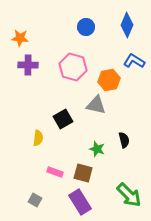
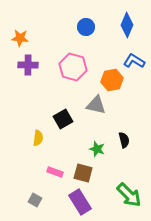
orange hexagon: moved 3 px right
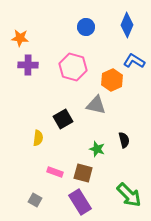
orange hexagon: rotated 15 degrees counterclockwise
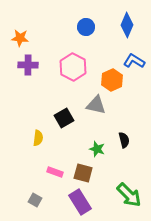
pink hexagon: rotated 12 degrees clockwise
black square: moved 1 px right, 1 px up
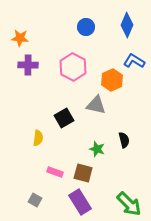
green arrow: moved 9 px down
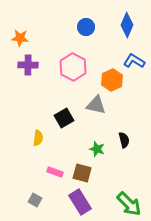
brown square: moved 1 px left
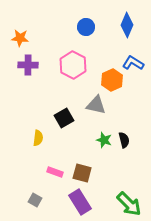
blue L-shape: moved 1 px left, 2 px down
pink hexagon: moved 2 px up
green star: moved 7 px right, 9 px up
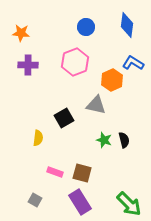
blue diamond: rotated 15 degrees counterclockwise
orange star: moved 1 px right, 5 px up
pink hexagon: moved 2 px right, 3 px up; rotated 12 degrees clockwise
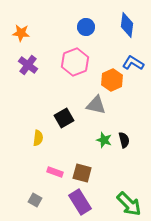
purple cross: rotated 36 degrees clockwise
